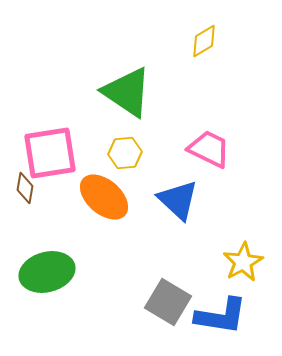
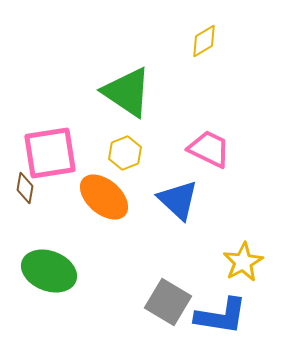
yellow hexagon: rotated 16 degrees counterclockwise
green ellipse: moved 2 px right, 1 px up; rotated 36 degrees clockwise
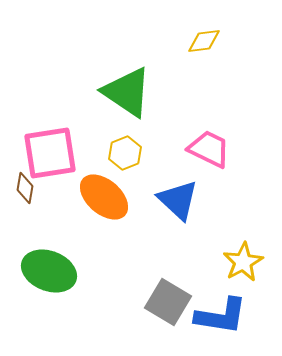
yellow diamond: rotated 24 degrees clockwise
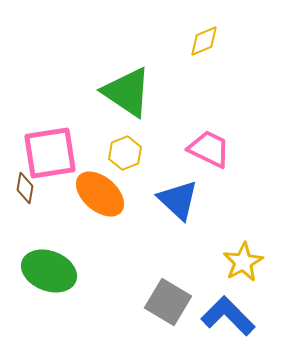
yellow diamond: rotated 16 degrees counterclockwise
orange ellipse: moved 4 px left, 3 px up
blue L-shape: moved 7 px right; rotated 144 degrees counterclockwise
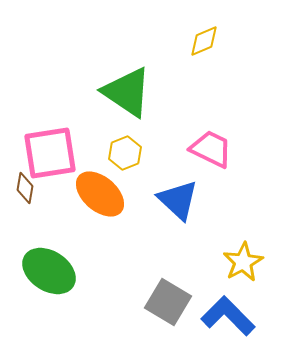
pink trapezoid: moved 2 px right
green ellipse: rotated 12 degrees clockwise
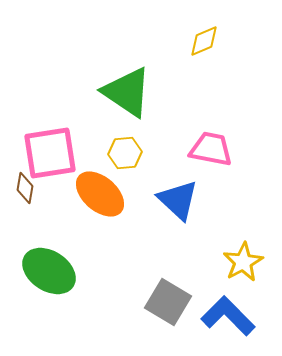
pink trapezoid: rotated 15 degrees counterclockwise
yellow hexagon: rotated 16 degrees clockwise
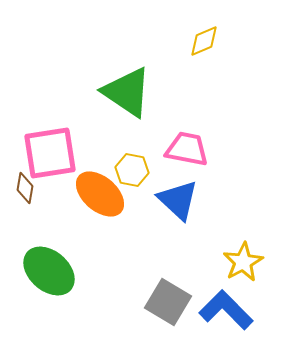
pink trapezoid: moved 24 px left
yellow hexagon: moved 7 px right, 17 px down; rotated 16 degrees clockwise
green ellipse: rotated 8 degrees clockwise
blue L-shape: moved 2 px left, 6 px up
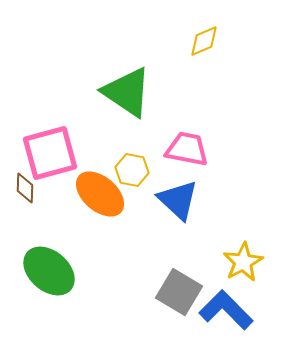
pink square: rotated 6 degrees counterclockwise
brown diamond: rotated 8 degrees counterclockwise
gray square: moved 11 px right, 10 px up
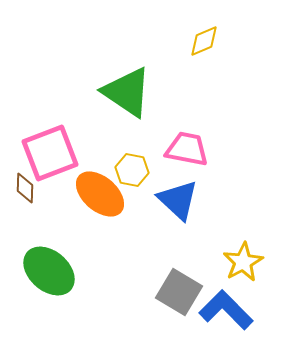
pink square: rotated 6 degrees counterclockwise
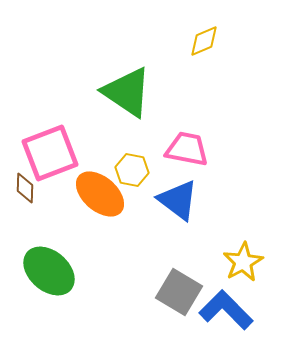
blue triangle: rotated 6 degrees counterclockwise
